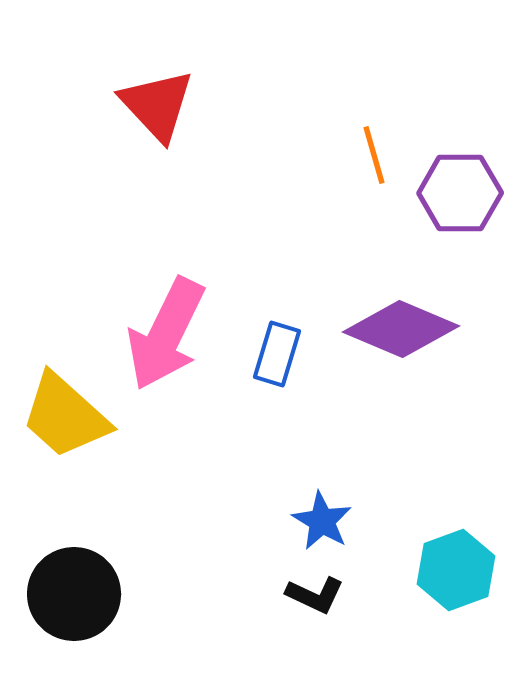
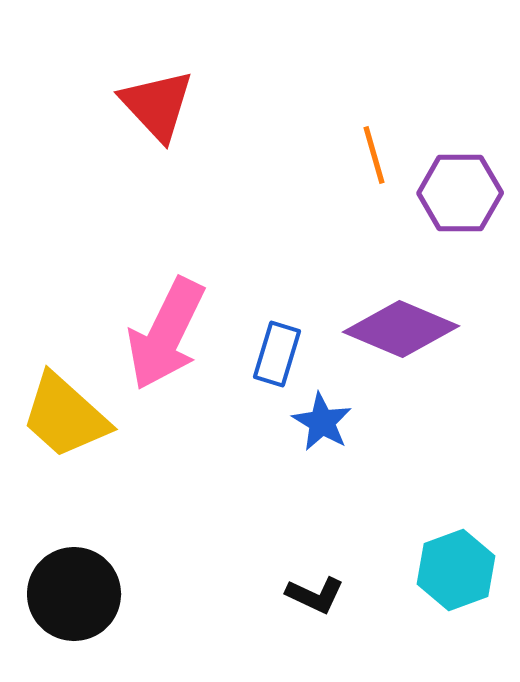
blue star: moved 99 px up
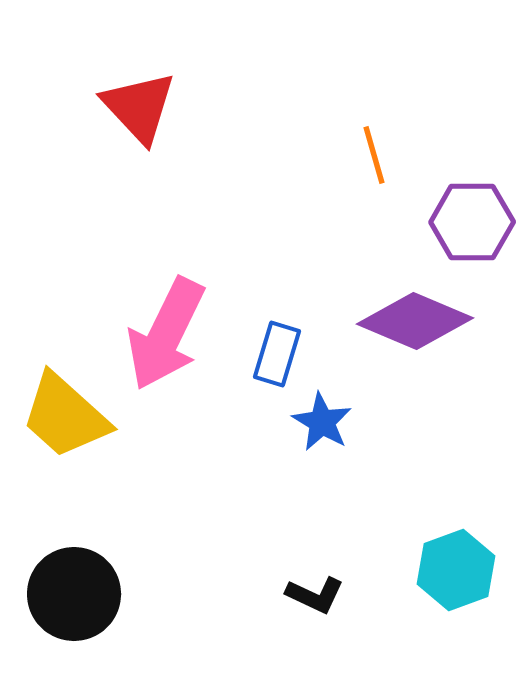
red triangle: moved 18 px left, 2 px down
purple hexagon: moved 12 px right, 29 px down
purple diamond: moved 14 px right, 8 px up
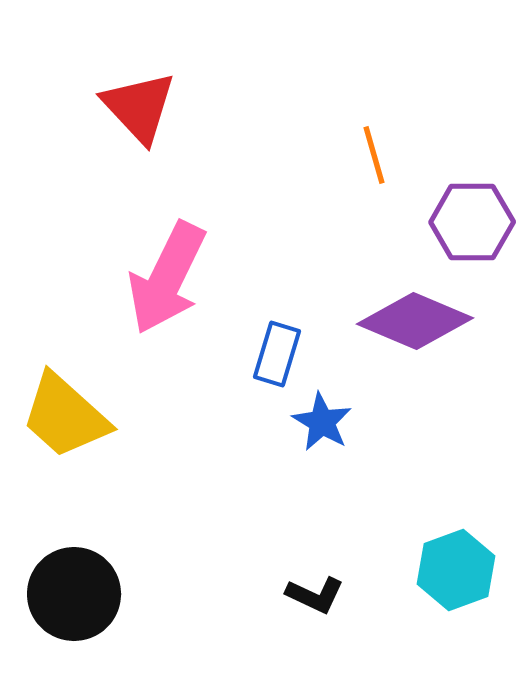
pink arrow: moved 1 px right, 56 px up
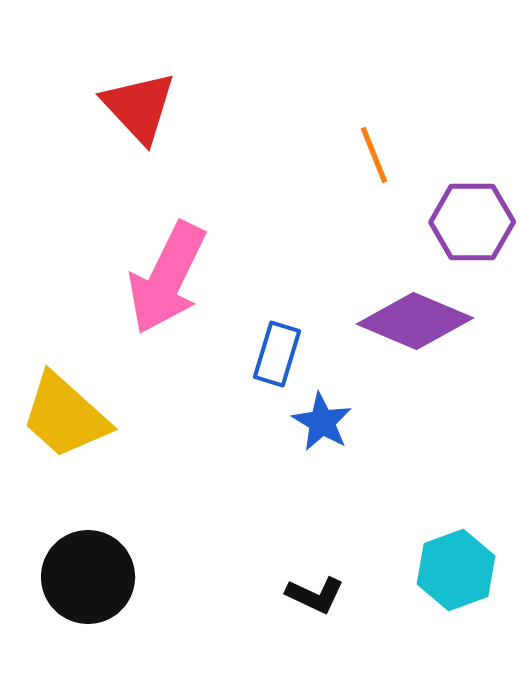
orange line: rotated 6 degrees counterclockwise
black circle: moved 14 px right, 17 px up
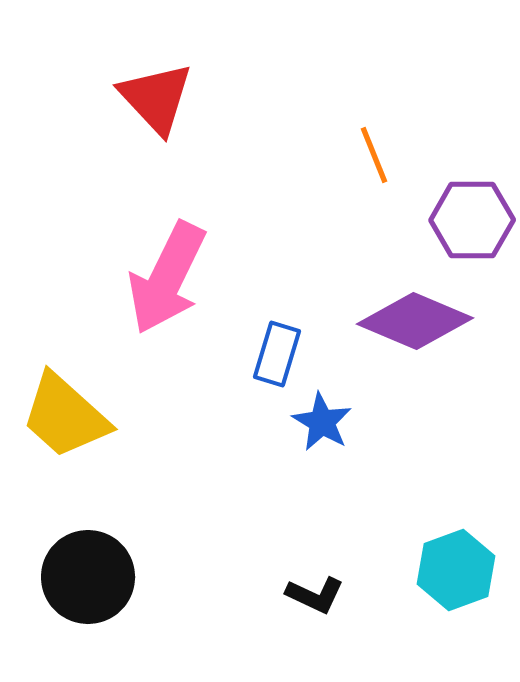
red triangle: moved 17 px right, 9 px up
purple hexagon: moved 2 px up
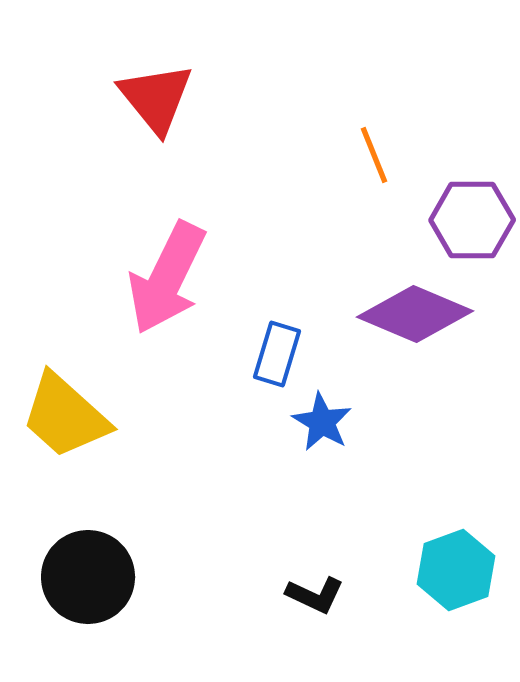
red triangle: rotated 4 degrees clockwise
purple diamond: moved 7 px up
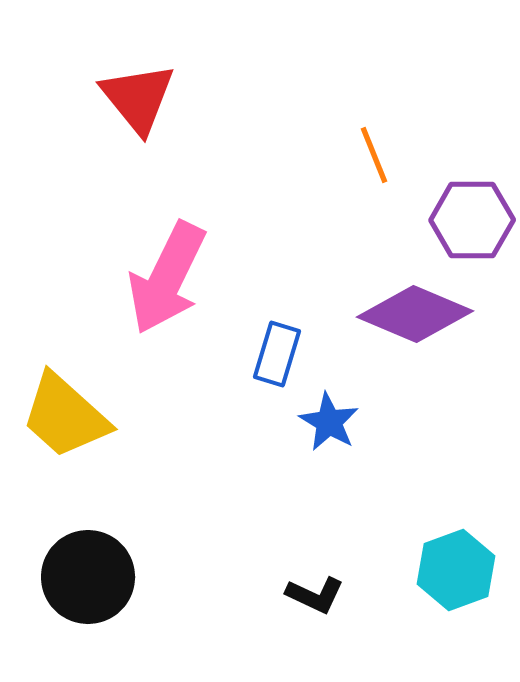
red triangle: moved 18 px left
blue star: moved 7 px right
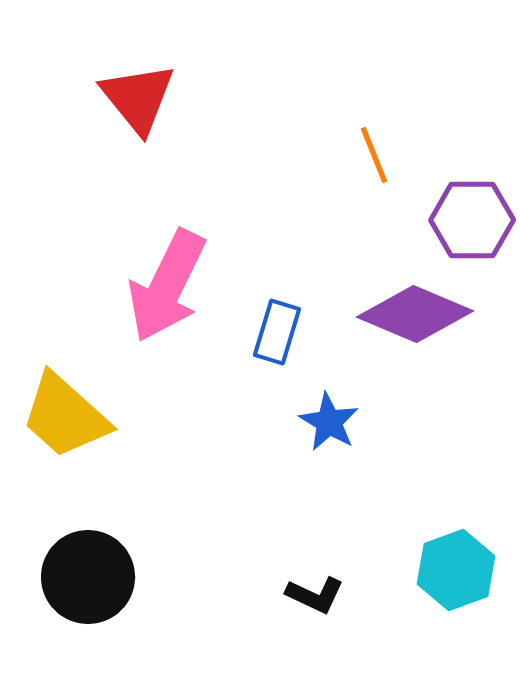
pink arrow: moved 8 px down
blue rectangle: moved 22 px up
